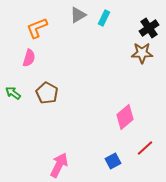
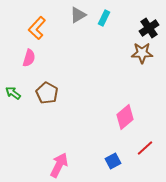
orange L-shape: rotated 25 degrees counterclockwise
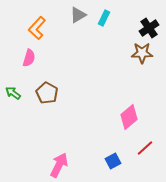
pink diamond: moved 4 px right
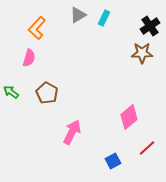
black cross: moved 1 px right, 2 px up
green arrow: moved 2 px left, 1 px up
red line: moved 2 px right
pink arrow: moved 13 px right, 33 px up
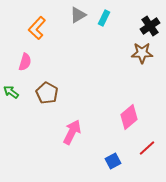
pink semicircle: moved 4 px left, 4 px down
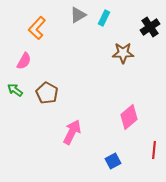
black cross: moved 1 px down
brown star: moved 19 px left
pink semicircle: moved 1 px left, 1 px up; rotated 12 degrees clockwise
green arrow: moved 4 px right, 2 px up
red line: moved 7 px right, 2 px down; rotated 42 degrees counterclockwise
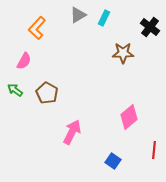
black cross: rotated 18 degrees counterclockwise
blue square: rotated 28 degrees counterclockwise
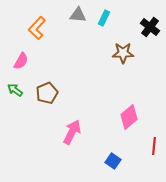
gray triangle: rotated 36 degrees clockwise
pink semicircle: moved 3 px left
brown pentagon: rotated 20 degrees clockwise
red line: moved 4 px up
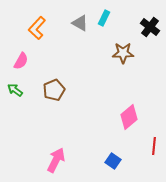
gray triangle: moved 2 px right, 8 px down; rotated 24 degrees clockwise
brown pentagon: moved 7 px right, 3 px up
pink arrow: moved 16 px left, 28 px down
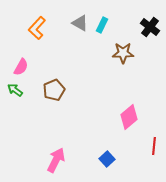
cyan rectangle: moved 2 px left, 7 px down
pink semicircle: moved 6 px down
blue square: moved 6 px left, 2 px up; rotated 14 degrees clockwise
